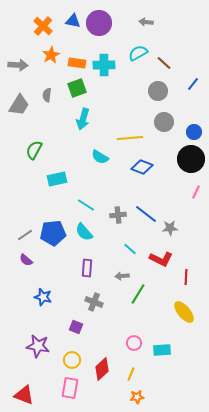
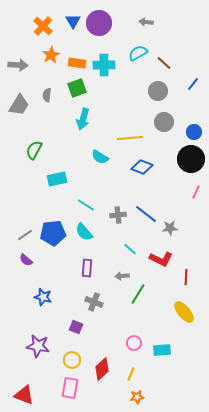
blue triangle at (73, 21): rotated 49 degrees clockwise
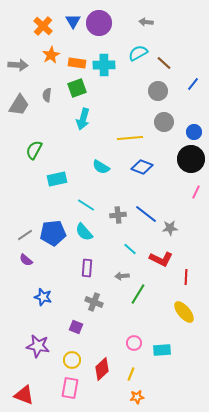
cyan semicircle at (100, 157): moved 1 px right, 10 px down
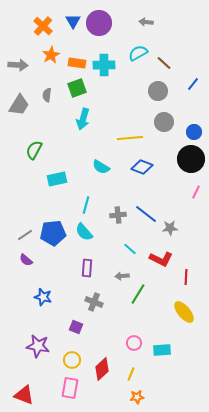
cyan line at (86, 205): rotated 72 degrees clockwise
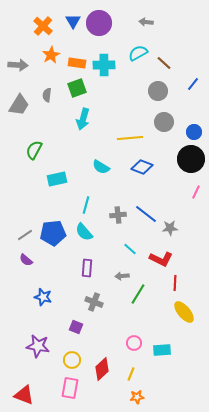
red line at (186, 277): moved 11 px left, 6 px down
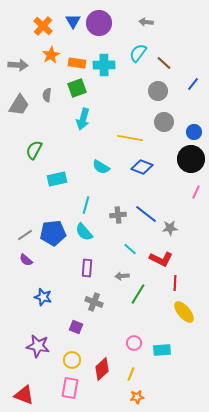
cyan semicircle at (138, 53): rotated 24 degrees counterclockwise
yellow line at (130, 138): rotated 15 degrees clockwise
